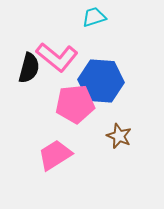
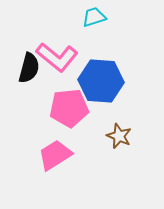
pink pentagon: moved 6 px left, 4 px down
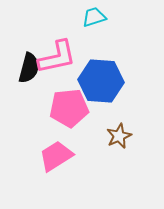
pink L-shape: rotated 51 degrees counterclockwise
brown star: rotated 25 degrees clockwise
pink trapezoid: moved 1 px right, 1 px down
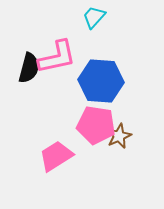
cyan trapezoid: rotated 30 degrees counterclockwise
pink pentagon: moved 27 px right, 17 px down; rotated 15 degrees clockwise
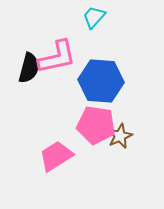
brown star: moved 1 px right
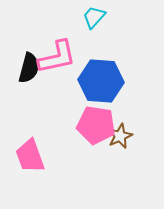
pink trapezoid: moved 26 px left; rotated 78 degrees counterclockwise
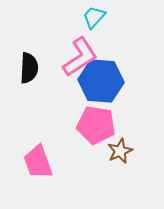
pink L-shape: moved 23 px right; rotated 21 degrees counterclockwise
black semicircle: rotated 12 degrees counterclockwise
brown star: moved 15 px down
pink trapezoid: moved 8 px right, 6 px down
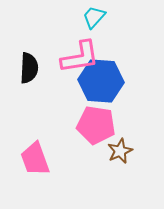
pink L-shape: rotated 24 degrees clockwise
pink trapezoid: moved 3 px left, 3 px up
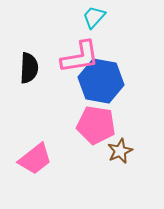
blue hexagon: rotated 6 degrees clockwise
pink trapezoid: rotated 108 degrees counterclockwise
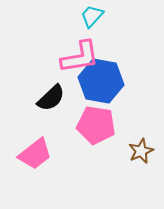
cyan trapezoid: moved 2 px left, 1 px up
black semicircle: moved 22 px right, 30 px down; rotated 44 degrees clockwise
brown star: moved 21 px right
pink trapezoid: moved 5 px up
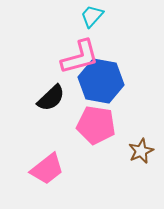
pink L-shape: rotated 6 degrees counterclockwise
pink trapezoid: moved 12 px right, 15 px down
